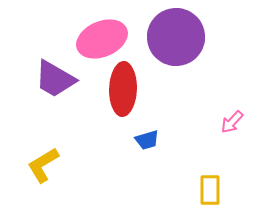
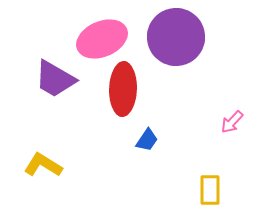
blue trapezoid: rotated 40 degrees counterclockwise
yellow L-shape: rotated 63 degrees clockwise
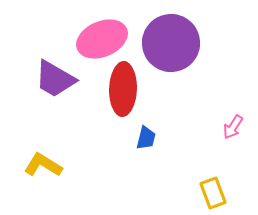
purple circle: moved 5 px left, 6 px down
pink arrow: moved 1 px right, 5 px down; rotated 10 degrees counterclockwise
blue trapezoid: moved 1 px left, 2 px up; rotated 20 degrees counterclockwise
yellow rectangle: moved 3 px right, 3 px down; rotated 20 degrees counterclockwise
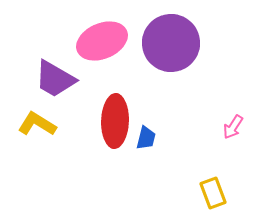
pink ellipse: moved 2 px down
red ellipse: moved 8 px left, 32 px down
yellow L-shape: moved 6 px left, 41 px up
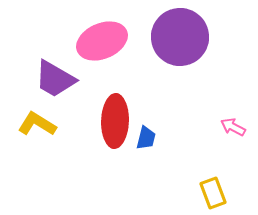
purple circle: moved 9 px right, 6 px up
pink arrow: rotated 85 degrees clockwise
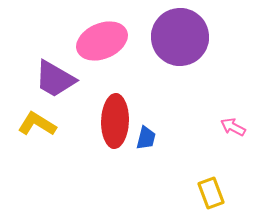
yellow rectangle: moved 2 px left
